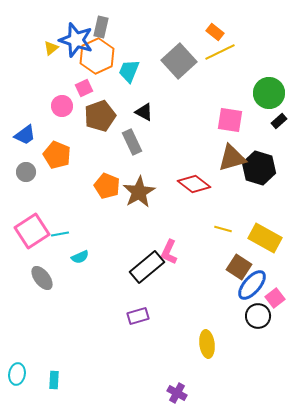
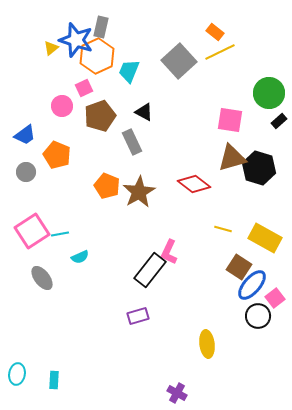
black rectangle at (147, 267): moved 3 px right, 3 px down; rotated 12 degrees counterclockwise
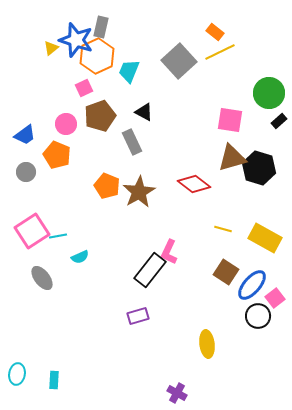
pink circle at (62, 106): moved 4 px right, 18 px down
cyan line at (60, 234): moved 2 px left, 2 px down
brown square at (239, 267): moved 13 px left, 5 px down
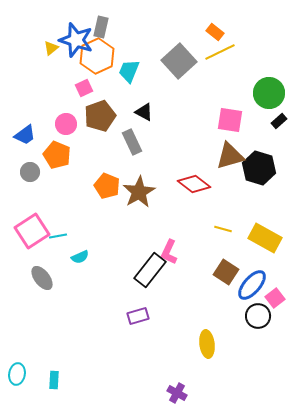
brown triangle at (232, 158): moved 2 px left, 2 px up
gray circle at (26, 172): moved 4 px right
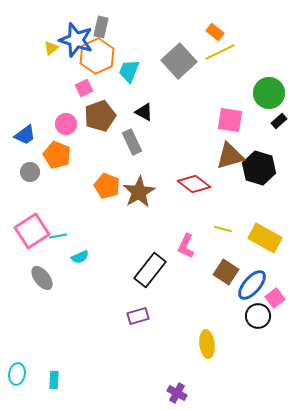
pink L-shape at (169, 252): moved 17 px right, 6 px up
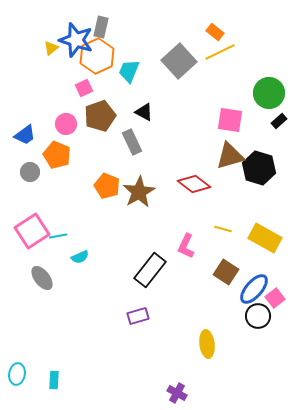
blue ellipse at (252, 285): moved 2 px right, 4 px down
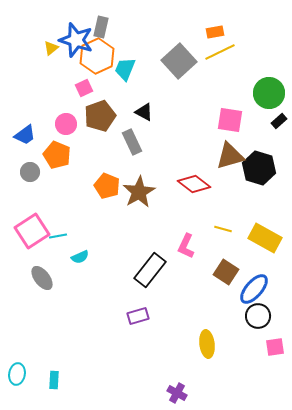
orange rectangle at (215, 32): rotated 48 degrees counterclockwise
cyan trapezoid at (129, 71): moved 4 px left, 2 px up
pink square at (275, 298): moved 49 px down; rotated 30 degrees clockwise
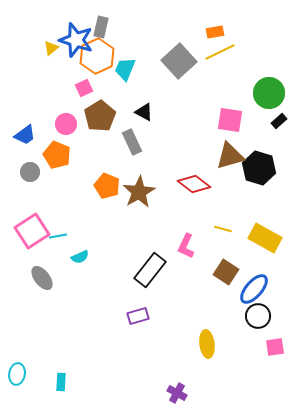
brown pentagon at (100, 116): rotated 12 degrees counterclockwise
cyan rectangle at (54, 380): moved 7 px right, 2 px down
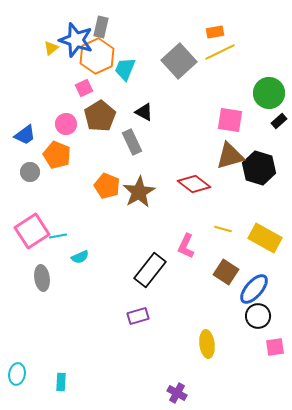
gray ellipse at (42, 278): rotated 30 degrees clockwise
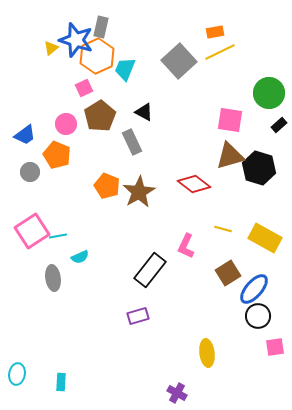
black rectangle at (279, 121): moved 4 px down
brown square at (226, 272): moved 2 px right, 1 px down; rotated 25 degrees clockwise
gray ellipse at (42, 278): moved 11 px right
yellow ellipse at (207, 344): moved 9 px down
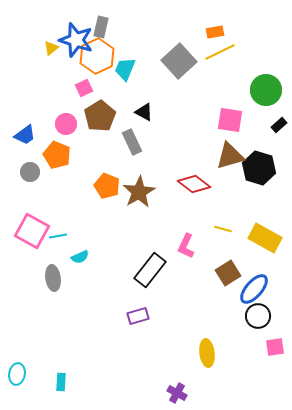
green circle at (269, 93): moved 3 px left, 3 px up
pink square at (32, 231): rotated 28 degrees counterclockwise
